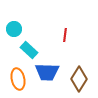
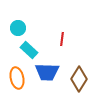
cyan circle: moved 4 px right, 1 px up
red line: moved 3 px left, 4 px down
orange ellipse: moved 1 px left, 1 px up
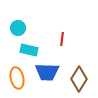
cyan rectangle: rotated 30 degrees counterclockwise
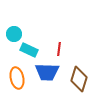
cyan circle: moved 4 px left, 6 px down
red line: moved 3 px left, 10 px down
cyan rectangle: rotated 12 degrees clockwise
brown diamond: rotated 15 degrees counterclockwise
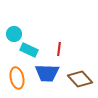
blue trapezoid: moved 1 px down
brown diamond: moved 1 px right; rotated 60 degrees counterclockwise
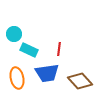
blue trapezoid: rotated 10 degrees counterclockwise
brown diamond: moved 2 px down
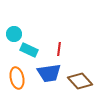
blue trapezoid: moved 2 px right
